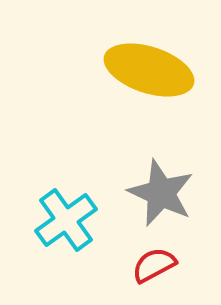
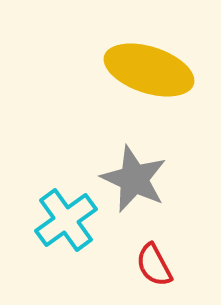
gray star: moved 27 px left, 14 px up
red semicircle: rotated 90 degrees counterclockwise
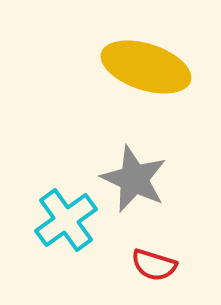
yellow ellipse: moved 3 px left, 3 px up
red semicircle: rotated 45 degrees counterclockwise
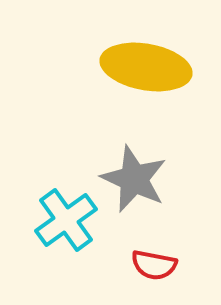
yellow ellipse: rotated 8 degrees counterclockwise
red semicircle: rotated 6 degrees counterclockwise
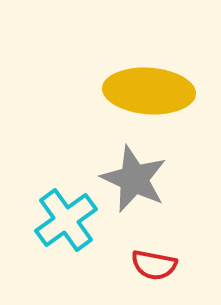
yellow ellipse: moved 3 px right, 24 px down; rotated 6 degrees counterclockwise
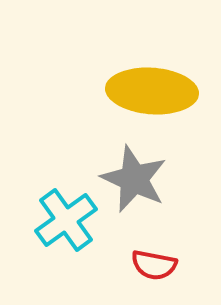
yellow ellipse: moved 3 px right
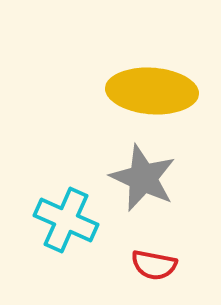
gray star: moved 9 px right, 1 px up
cyan cross: rotated 30 degrees counterclockwise
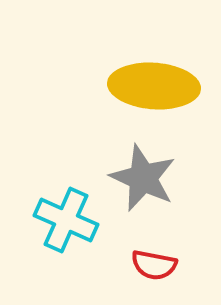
yellow ellipse: moved 2 px right, 5 px up
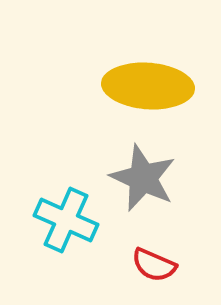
yellow ellipse: moved 6 px left
red semicircle: rotated 12 degrees clockwise
